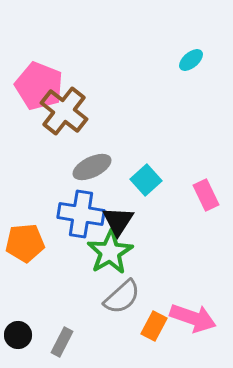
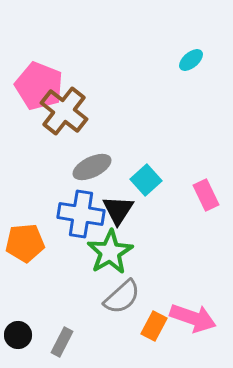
black triangle: moved 11 px up
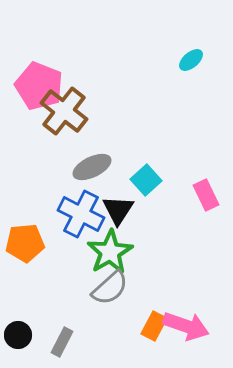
blue cross: rotated 18 degrees clockwise
gray semicircle: moved 12 px left, 9 px up
pink arrow: moved 7 px left, 8 px down
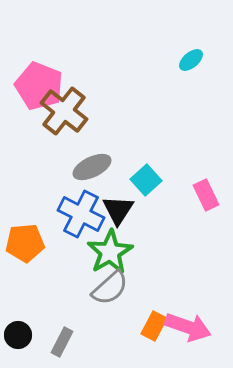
pink arrow: moved 2 px right, 1 px down
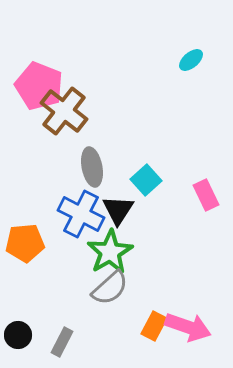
gray ellipse: rotated 75 degrees counterclockwise
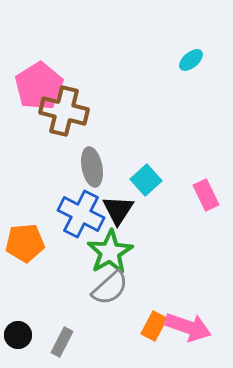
pink pentagon: rotated 18 degrees clockwise
brown cross: rotated 24 degrees counterclockwise
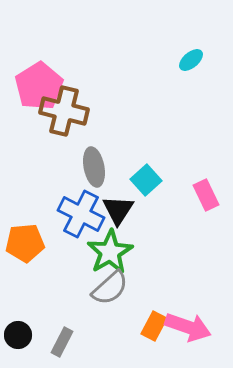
gray ellipse: moved 2 px right
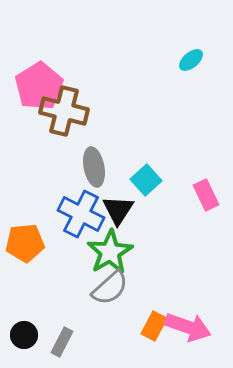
black circle: moved 6 px right
